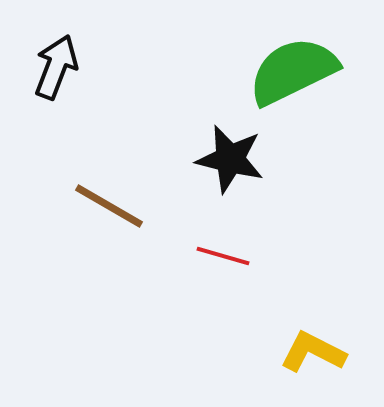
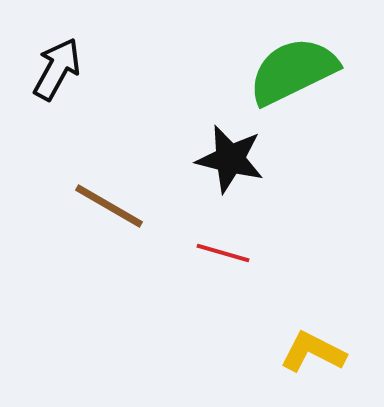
black arrow: moved 1 px right, 2 px down; rotated 8 degrees clockwise
red line: moved 3 px up
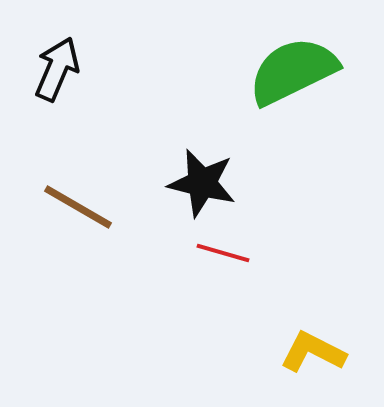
black arrow: rotated 6 degrees counterclockwise
black star: moved 28 px left, 24 px down
brown line: moved 31 px left, 1 px down
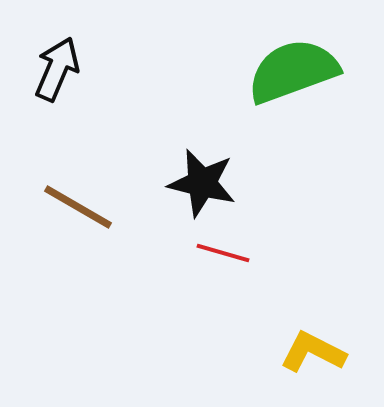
green semicircle: rotated 6 degrees clockwise
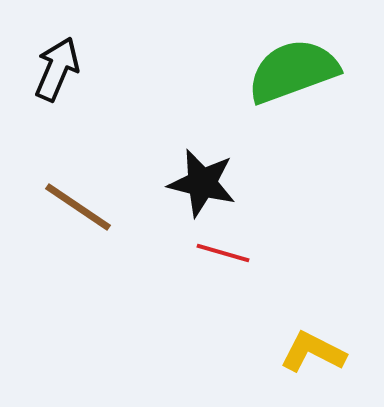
brown line: rotated 4 degrees clockwise
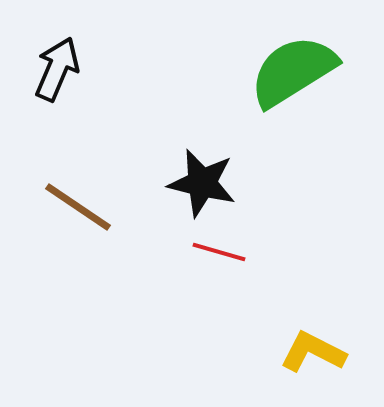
green semicircle: rotated 12 degrees counterclockwise
red line: moved 4 px left, 1 px up
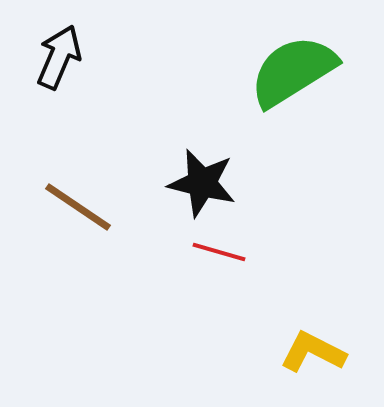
black arrow: moved 2 px right, 12 px up
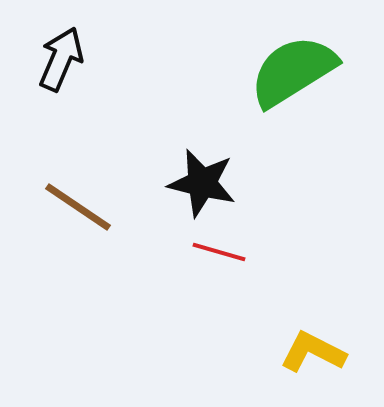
black arrow: moved 2 px right, 2 px down
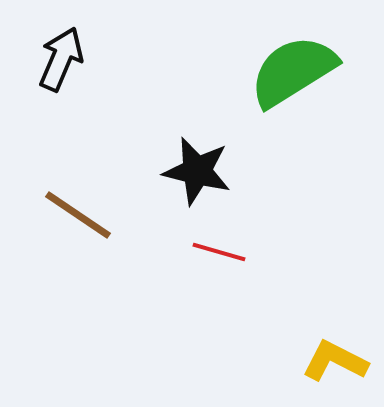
black star: moved 5 px left, 12 px up
brown line: moved 8 px down
yellow L-shape: moved 22 px right, 9 px down
